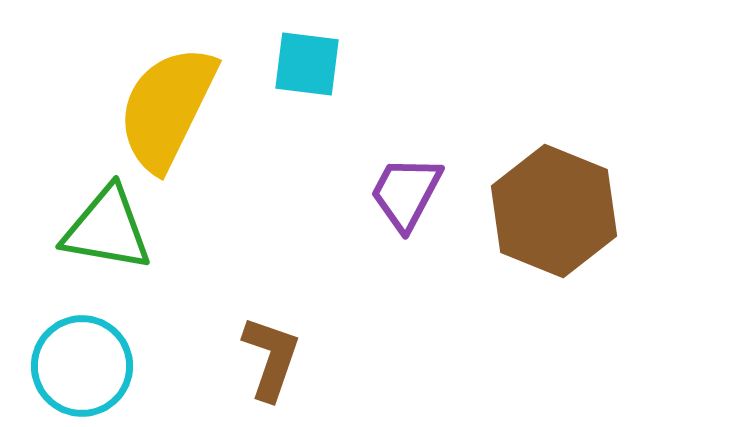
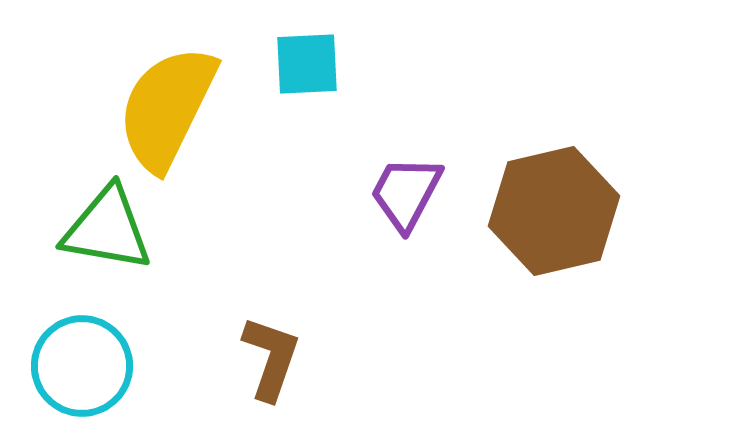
cyan square: rotated 10 degrees counterclockwise
brown hexagon: rotated 25 degrees clockwise
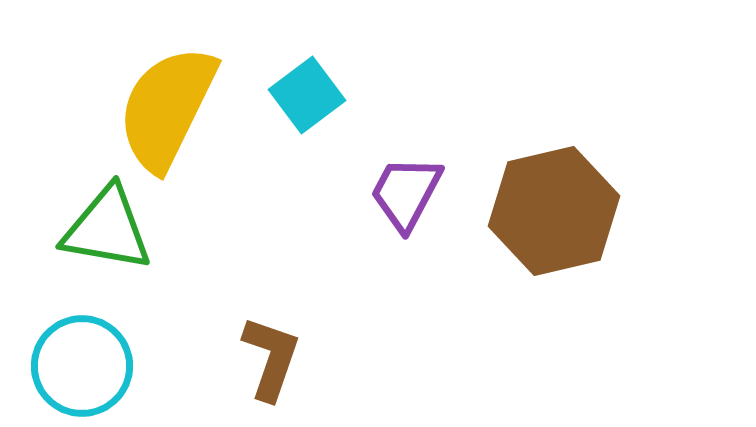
cyan square: moved 31 px down; rotated 34 degrees counterclockwise
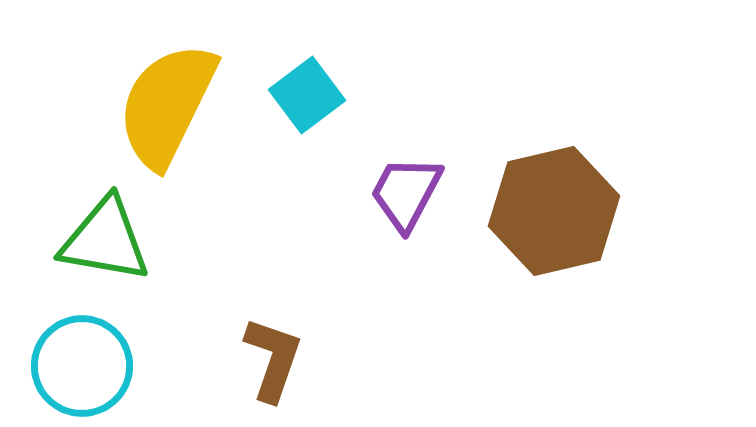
yellow semicircle: moved 3 px up
green triangle: moved 2 px left, 11 px down
brown L-shape: moved 2 px right, 1 px down
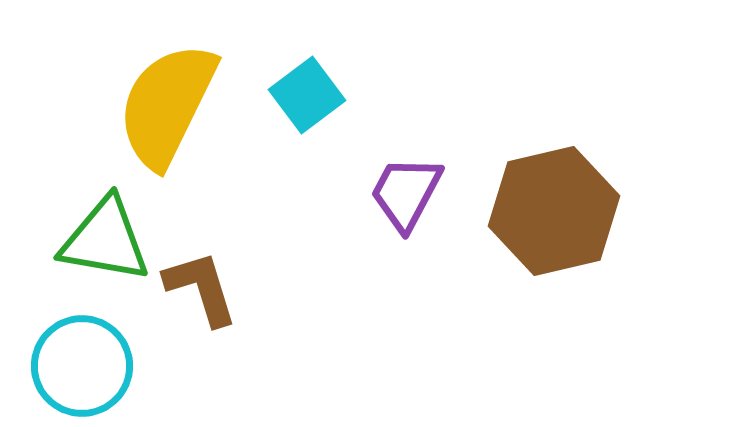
brown L-shape: moved 72 px left, 71 px up; rotated 36 degrees counterclockwise
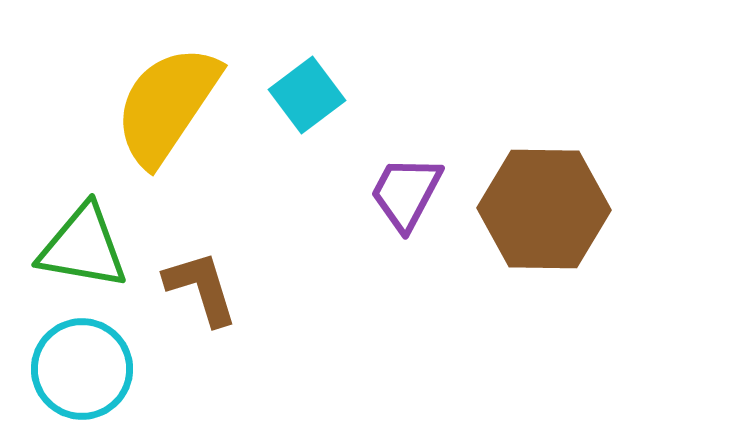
yellow semicircle: rotated 8 degrees clockwise
brown hexagon: moved 10 px left, 2 px up; rotated 14 degrees clockwise
green triangle: moved 22 px left, 7 px down
cyan circle: moved 3 px down
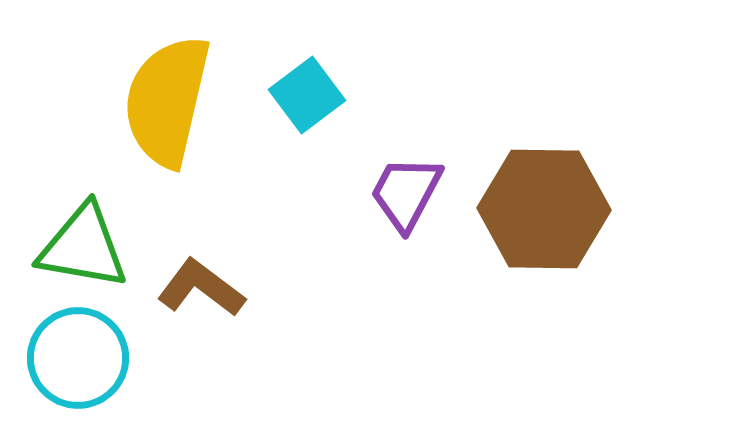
yellow semicircle: moved 4 px up; rotated 21 degrees counterclockwise
brown L-shape: rotated 36 degrees counterclockwise
cyan circle: moved 4 px left, 11 px up
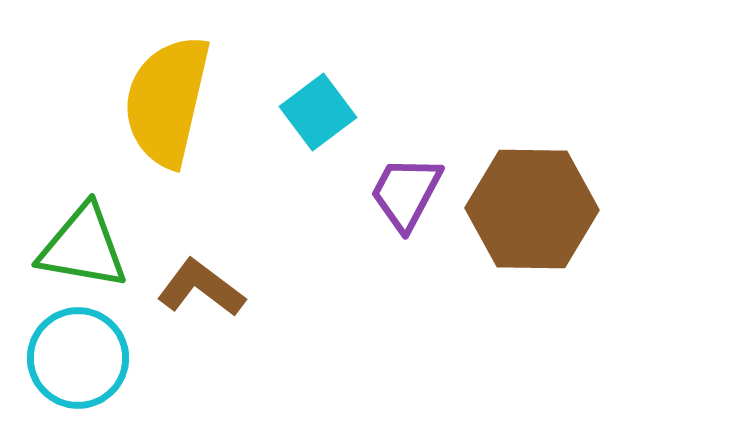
cyan square: moved 11 px right, 17 px down
brown hexagon: moved 12 px left
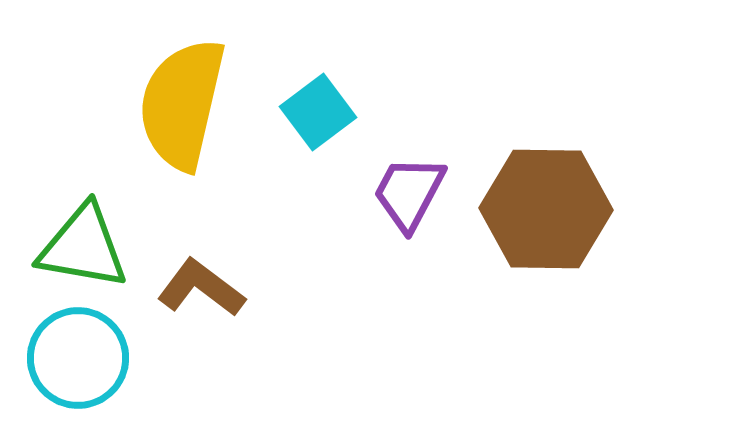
yellow semicircle: moved 15 px right, 3 px down
purple trapezoid: moved 3 px right
brown hexagon: moved 14 px right
